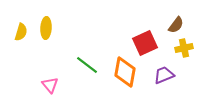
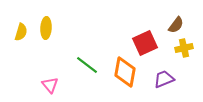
purple trapezoid: moved 4 px down
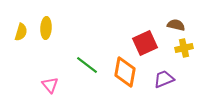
brown semicircle: rotated 114 degrees counterclockwise
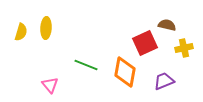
brown semicircle: moved 9 px left
green line: moved 1 px left; rotated 15 degrees counterclockwise
purple trapezoid: moved 2 px down
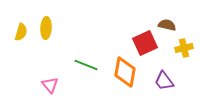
purple trapezoid: rotated 105 degrees counterclockwise
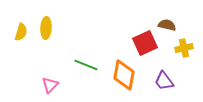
orange diamond: moved 1 px left, 3 px down
pink triangle: rotated 24 degrees clockwise
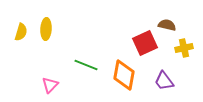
yellow ellipse: moved 1 px down
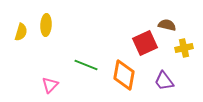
yellow ellipse: moved 4 px up
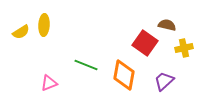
yellow ellipse: moved 2 px left
yellow semicircle: rotated 42 degrees clockwise
red square: rotated 30 degrees counterclockwise
purple trapezoid: rotated 85 degrees clockwise
pink triangle: moved 1 px left, 2 px up; rotated 24 degrees clockwise
